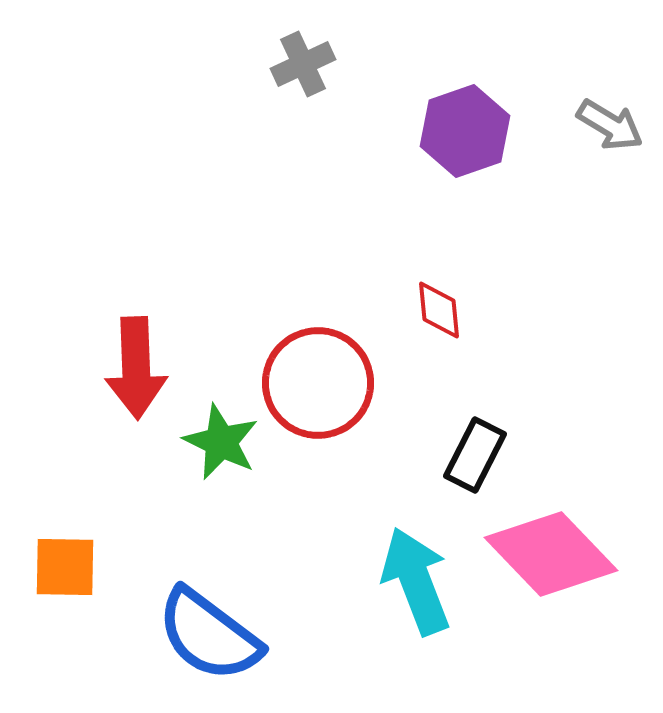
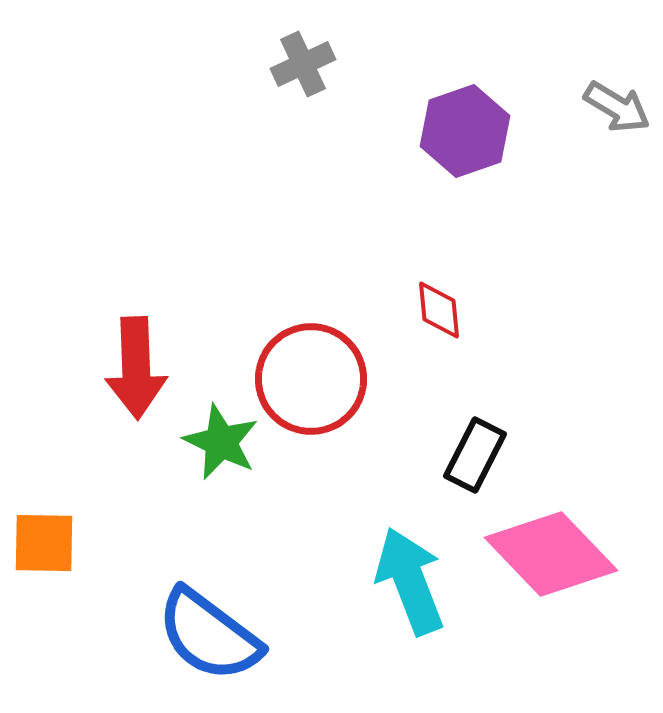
gray arrow: moved 7 px right, 18 px up
red circle: moved 7 px left, 4 px up
orange square: moved 21 px left, 24 px up
cyan arrow: moved 6 px left
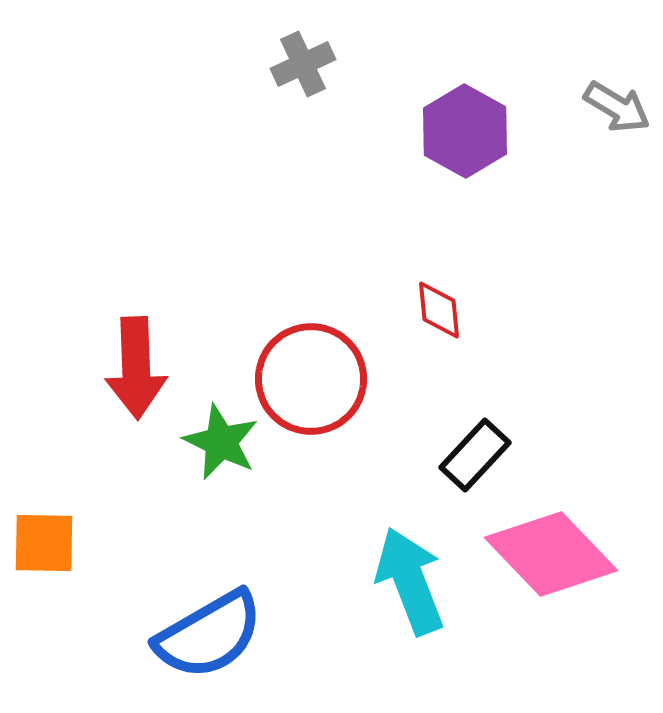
purple hexagon: rotated 12 degrees counterclockwise
black rectangle: rotated 16 degrees clockwise
blue semicircle: rotated 67 degrees counterclockwise
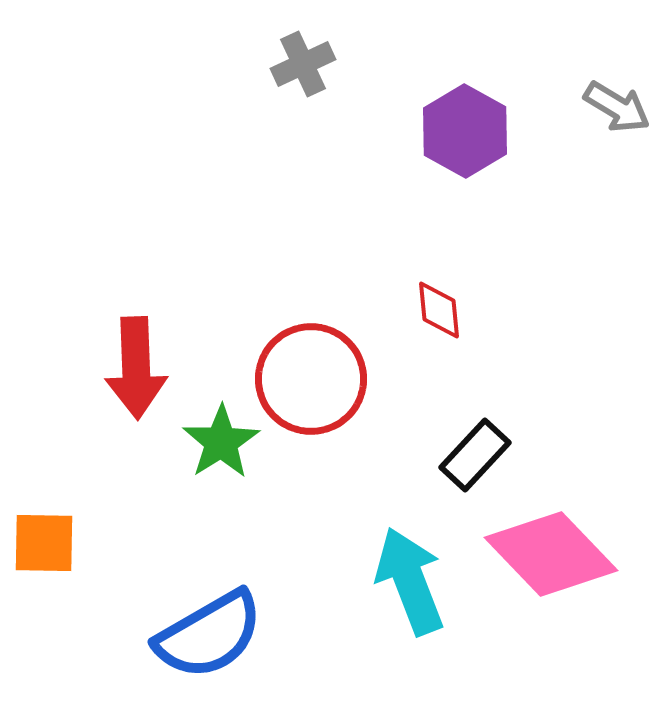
green star: rotated 14 degrees clockwise
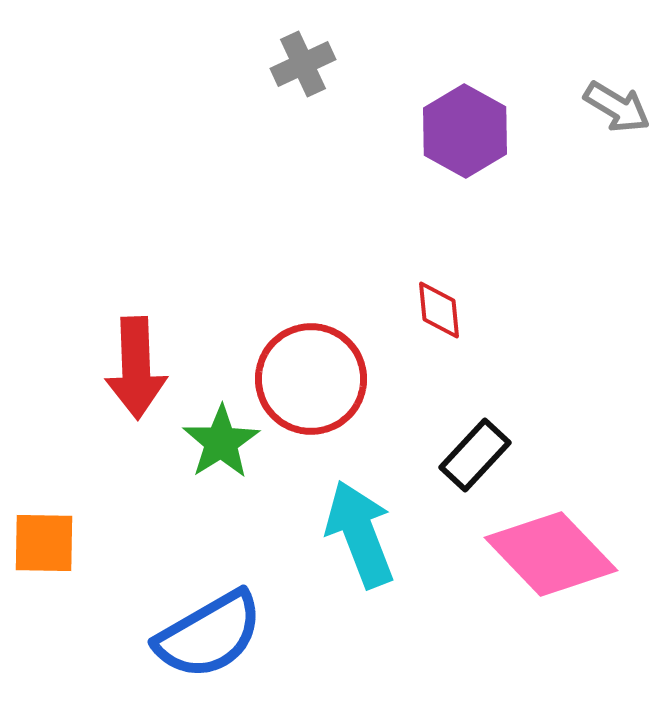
cyan arrow: moved 50 px left, 47 px up
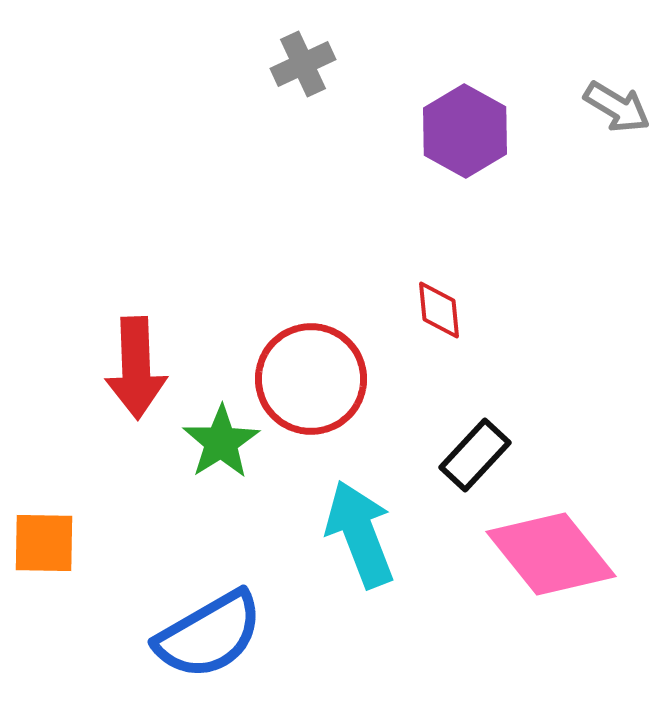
pink diamond: rotated 5 degrees clockwise
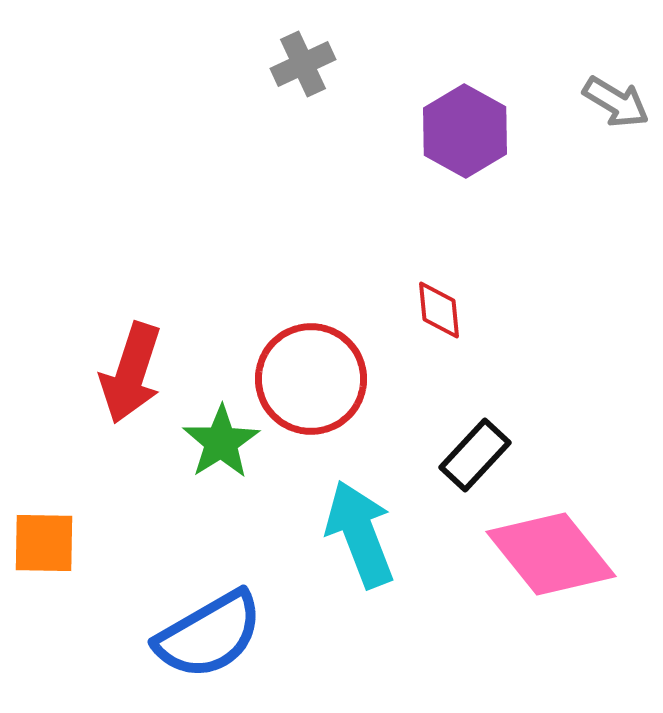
gray arrow: moved 1 px left, 5 px up
red arrow: moved 5 px left, 5 px down; rotated 20 degrees clockwise
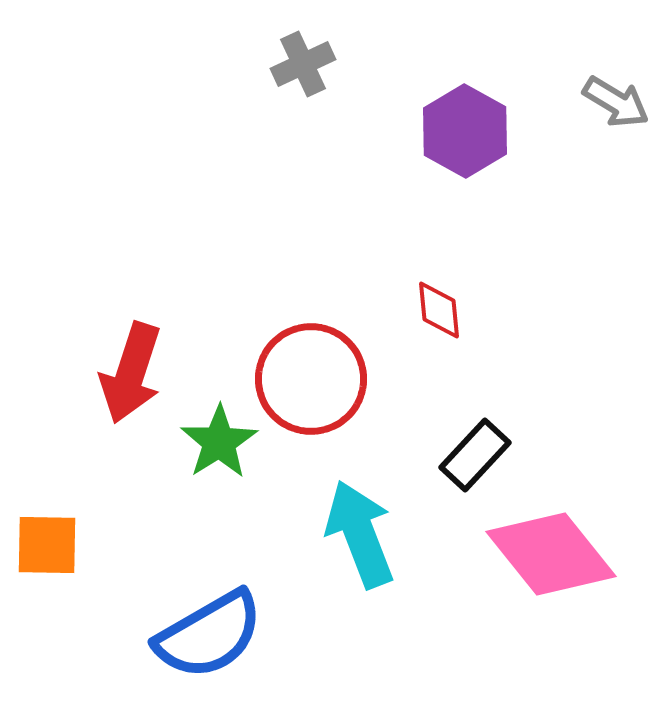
green star: moved 2 px left
orange square: moved 3 px right, 2 px down
